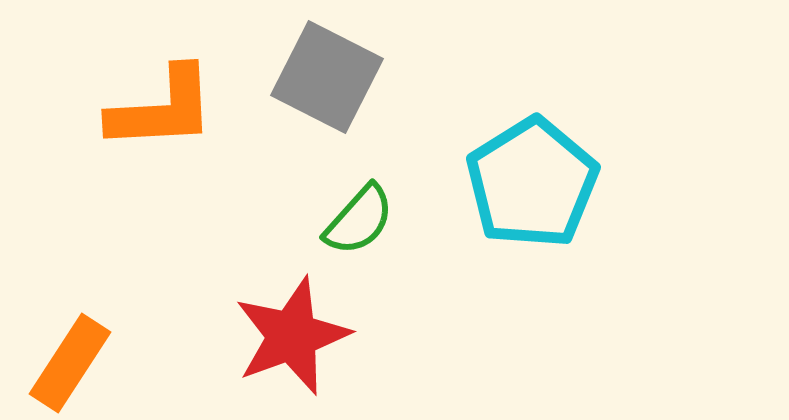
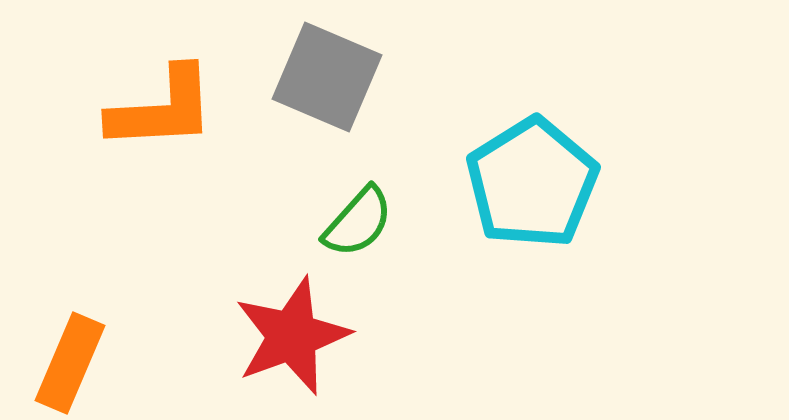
gray square: rotated 4 degrees counterclockwise
green semicircle: moved 1 px left, 2 px down
orange rectangle: rotated 10 degrees counterclockwise
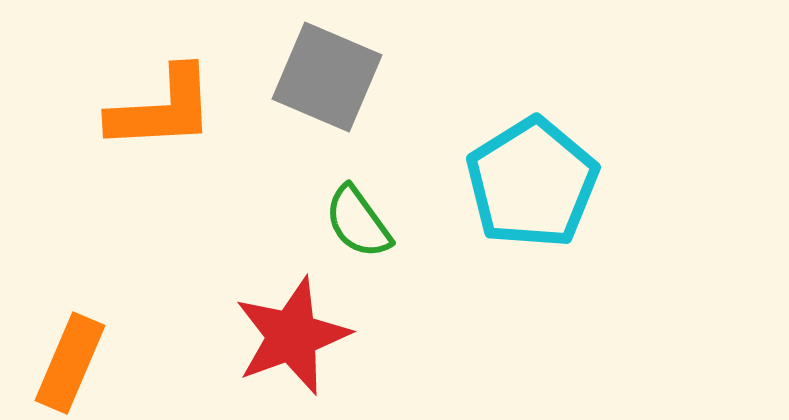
green semicircle: rotated 102 degrees clockwise
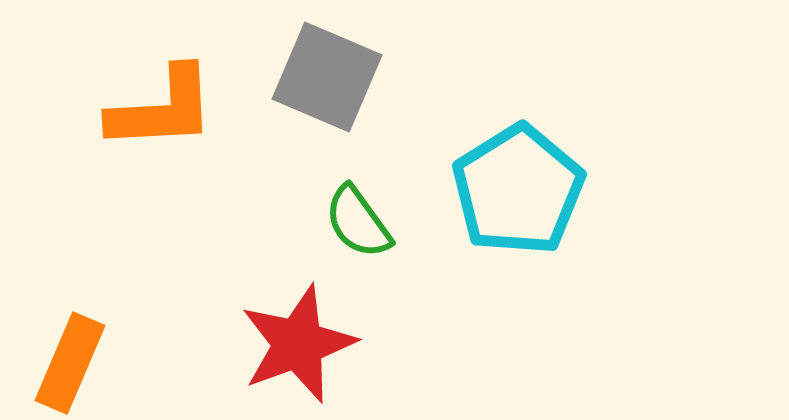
cyan pentagon: moved 14 px left, 7 px down
red star: moved 6 px right, 8 px down
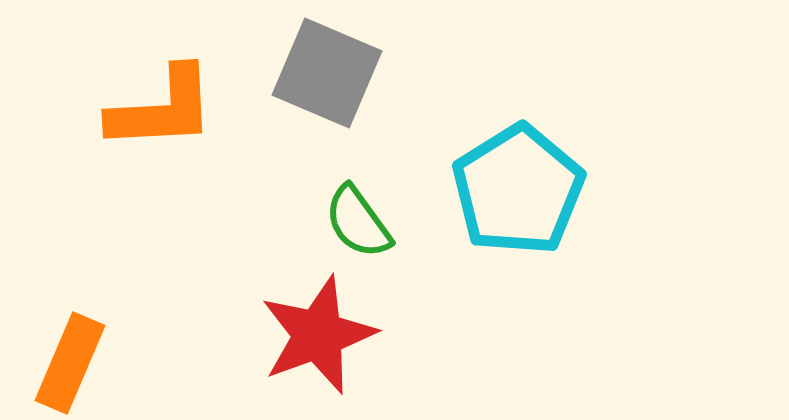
gray square: moved 4 px up
red star: moved 20 px right, 9 px up
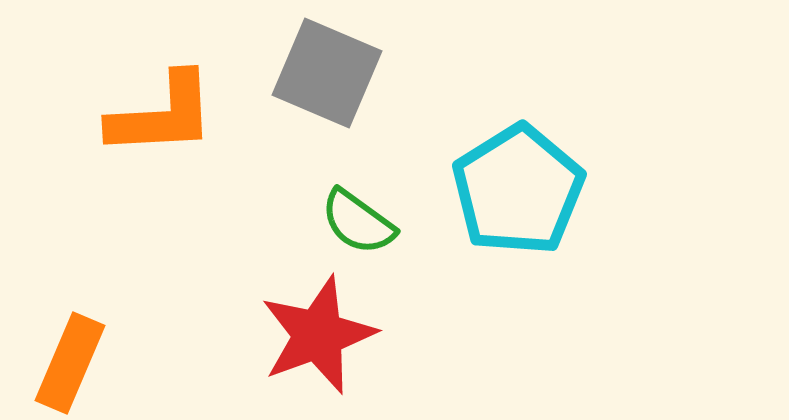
orange L-shape: moved 6 px down
green semicircle: rotated 18 degrees counterclockwise
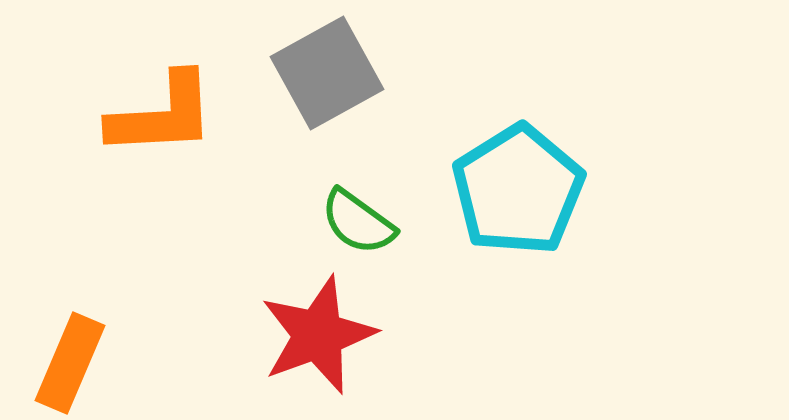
gray square: rotated 38 degrees clockwise
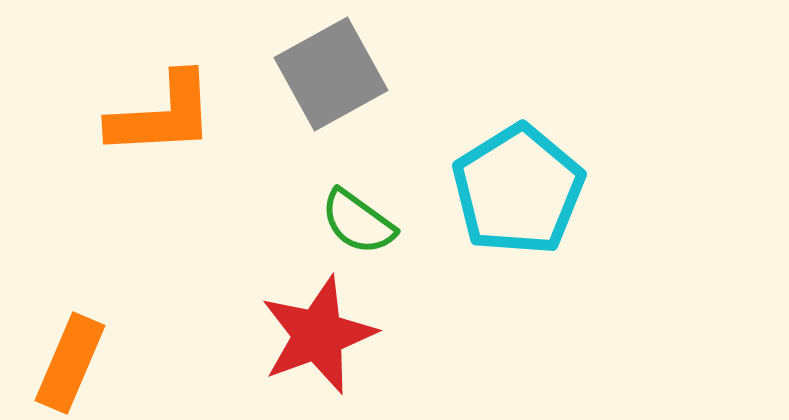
gray square: moved 4 px right, 1 px down
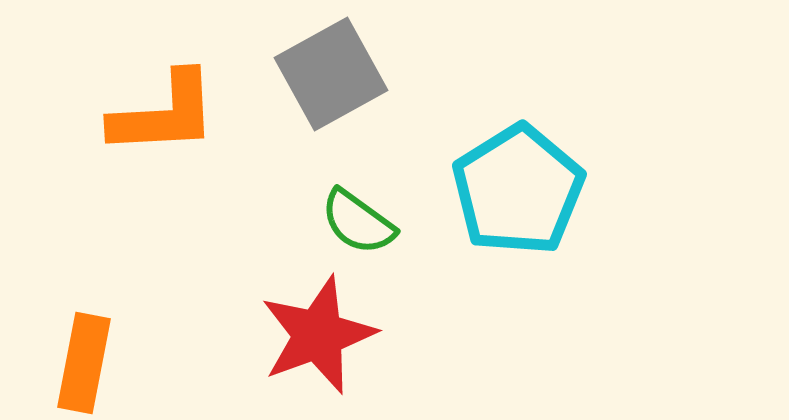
orange L-shape: moved 2 px right, 1 px up
orange rectangle: moved 14 px right; rotated 12 degrees counterclockwise
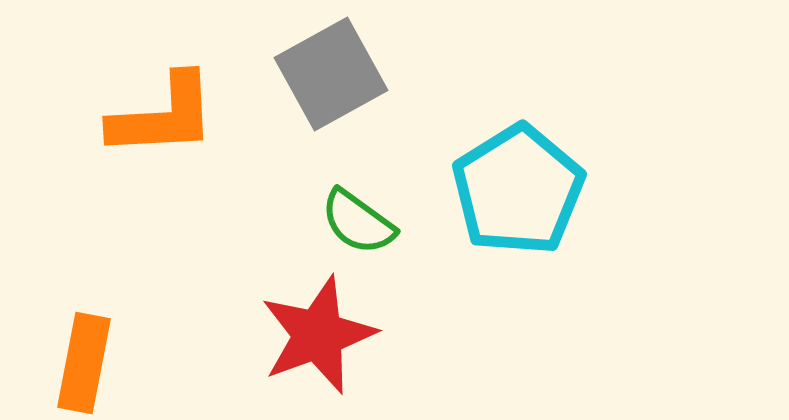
orange L-shape: moved 1 px left, 2 px down
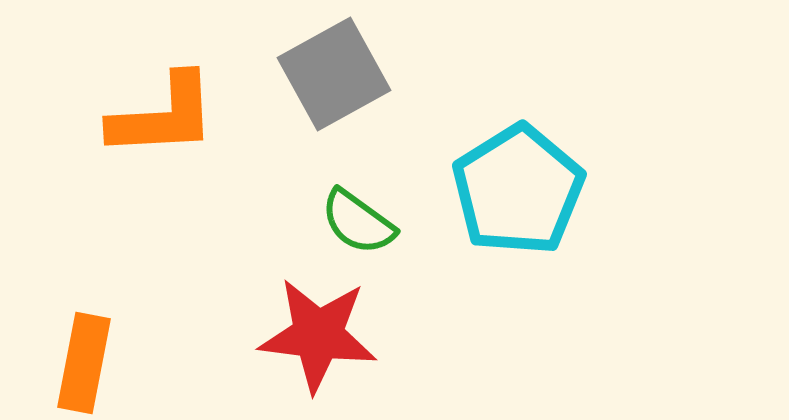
gray square: moved 3 px right
red star: rotated 27 degrees clockwise
